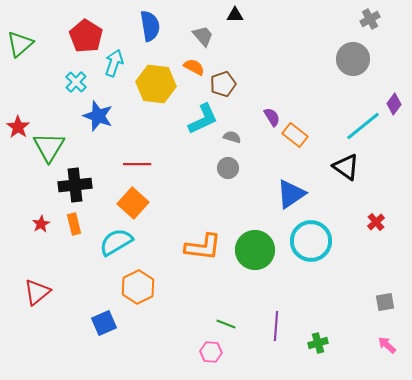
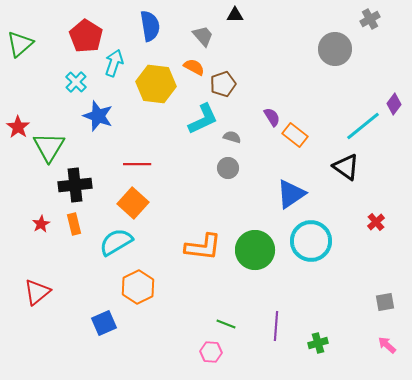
gray circle at (353, 59): moved 18 px left, 10 px up
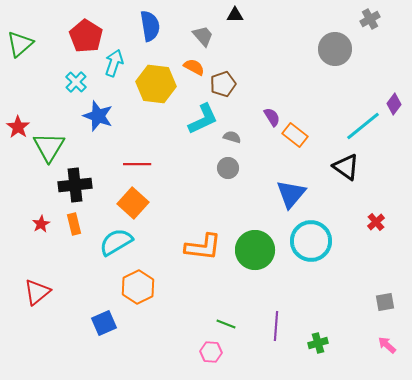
blue triangle at (291, 194): rotated 16 degrees counterclockwise
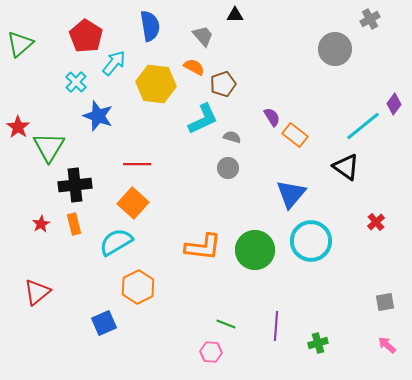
cyan arrow at (114, 63): rotated 20 degrees clockwise
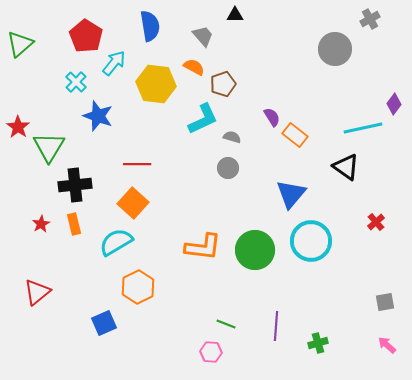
cyan line at (363, 126): moved 2 px down; rotated 27 degrees clockwise
